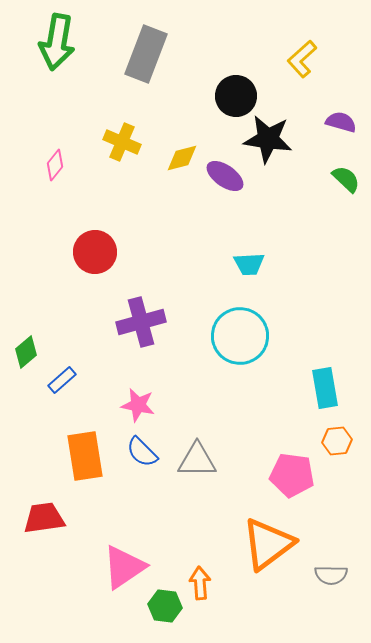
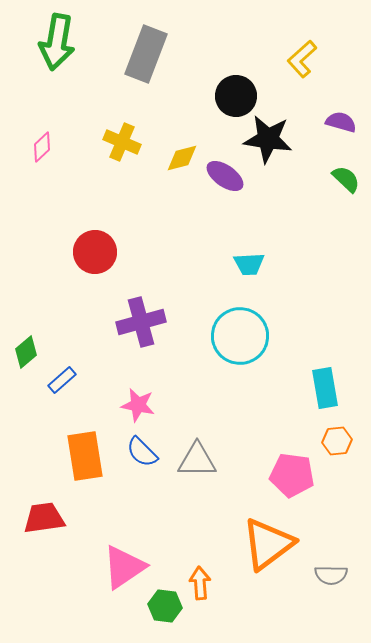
pink diamond: moved 13 px left, 18 px up; rotated 8 degrees clockwise
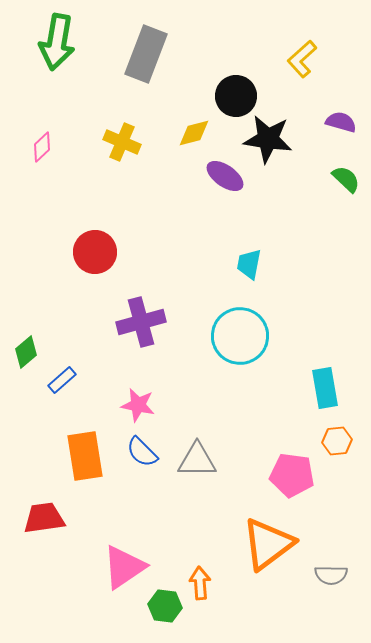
yellow diamond: moved 12 px right, 25 px up
cyan trapezoid: rotated 104 degrees clockwise
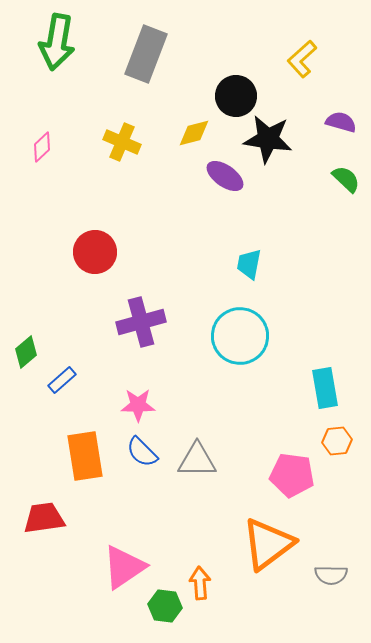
pink star: rotated 12 degrees counterclockwise
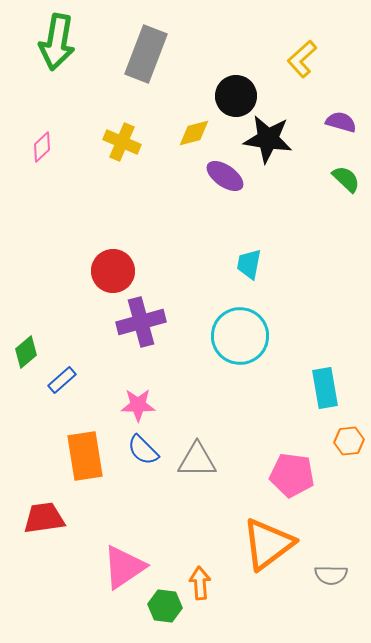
red circle: moved 18 px right, 19 px down
orange hexagon: moved 12 px right
blue semicircle: moved 1 px right, 2 px up
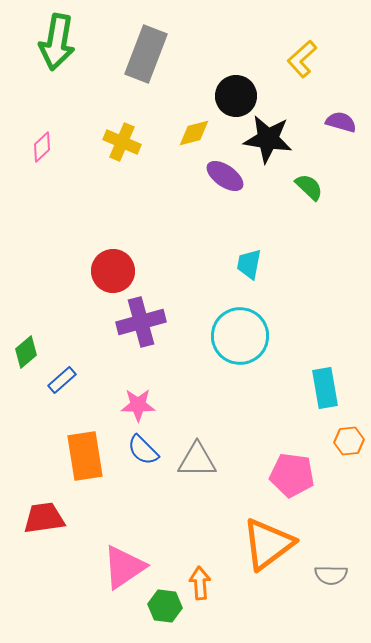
green semicircle: moved 37 px left, 8 px down
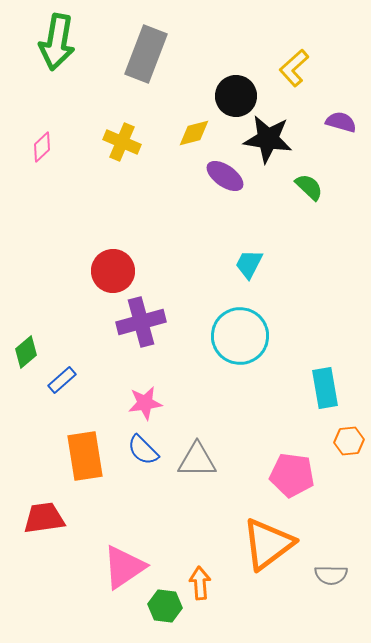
yellow L-shape: moved 8 px left, 9 px down
cyan trapezoid: rotated 16 degrees clockwise
pink star: moved 7 px right, 2 px up; rotated 8 degrees counterclockwise
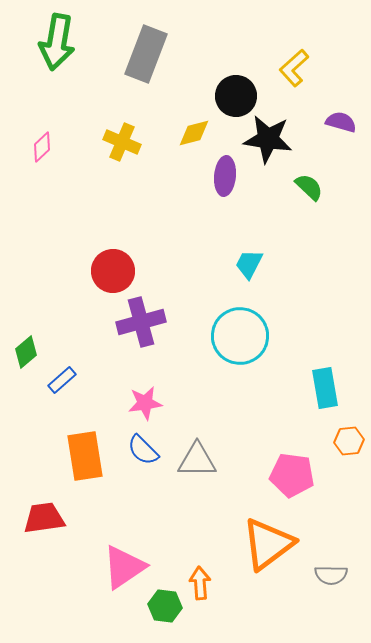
purple ellipse: rotated 60 degrees clockwise
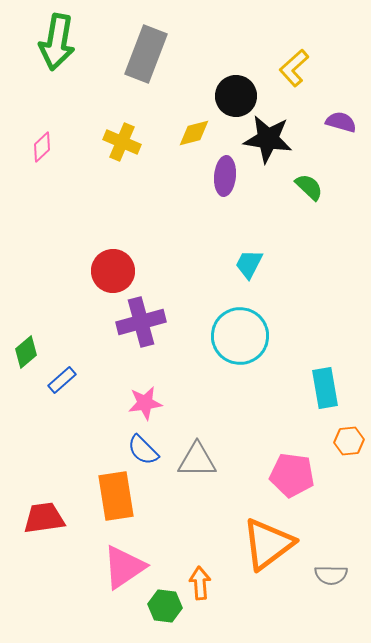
orange rectangle: moved 31 px right, 40 px down
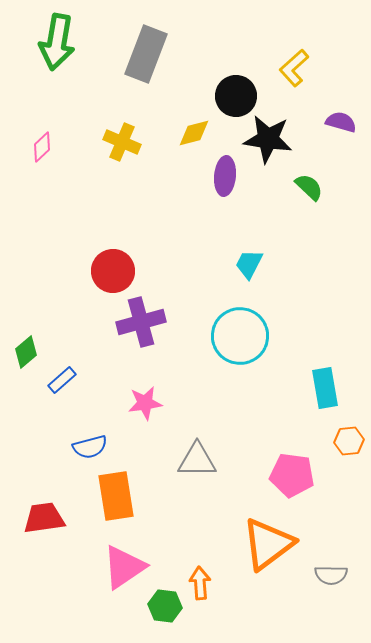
blue semicircle: moved 53 px left, 3 px up; rotated 60 degrees counterclockwise
